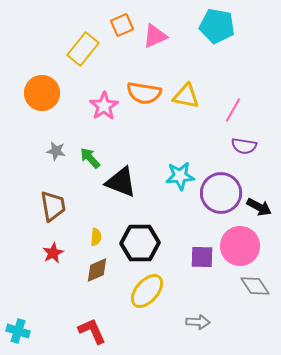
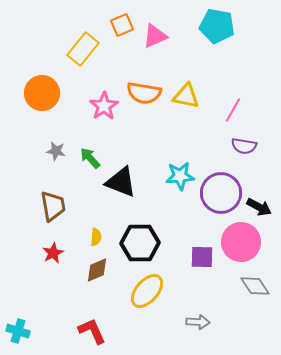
pink circle: moved 1 px right, 4 px up
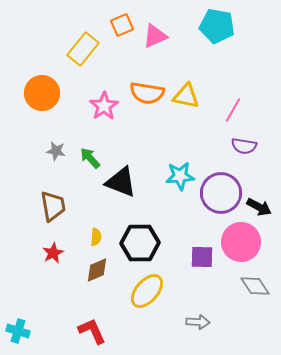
orange semicircle: moved 3 px right
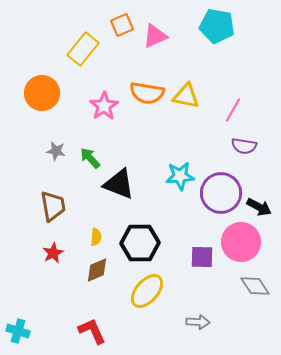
black triangle: moved 2 px left, 2 px down
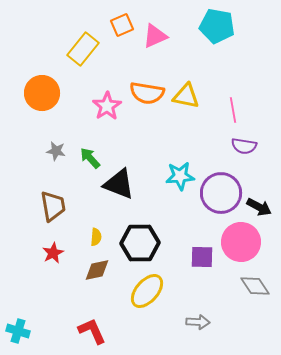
pink star: moved 3 px right
pink line: rotated 40 degrees counterclockwise
brown diamond: rotated 12 degrees clockwise
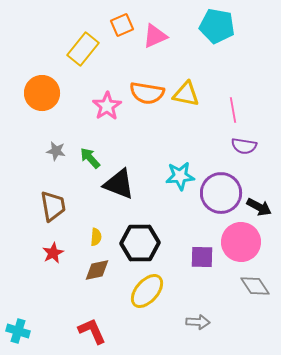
yellow triangle: moved 2 px up
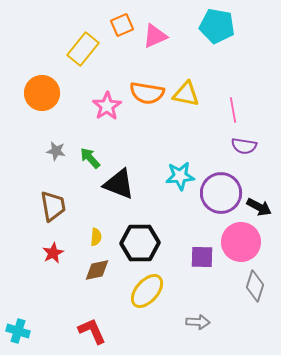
gray diamond: rotated 52 degrees clockwise
